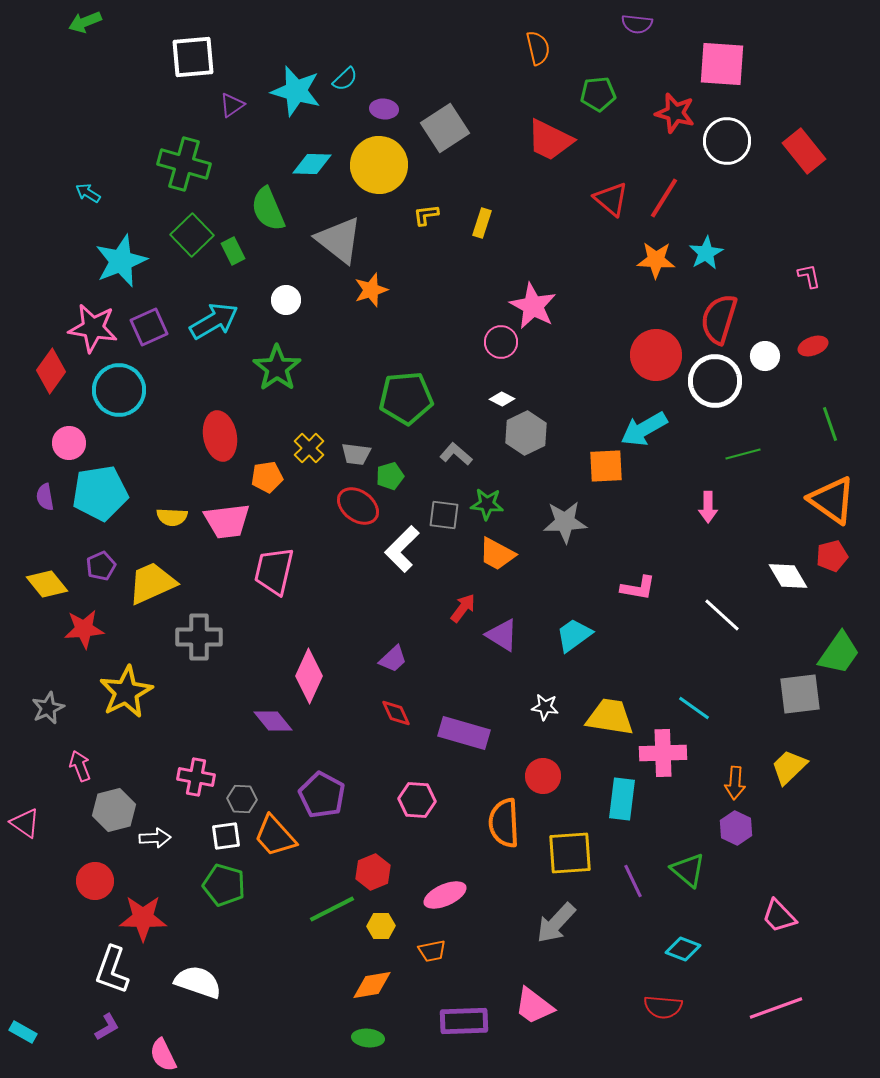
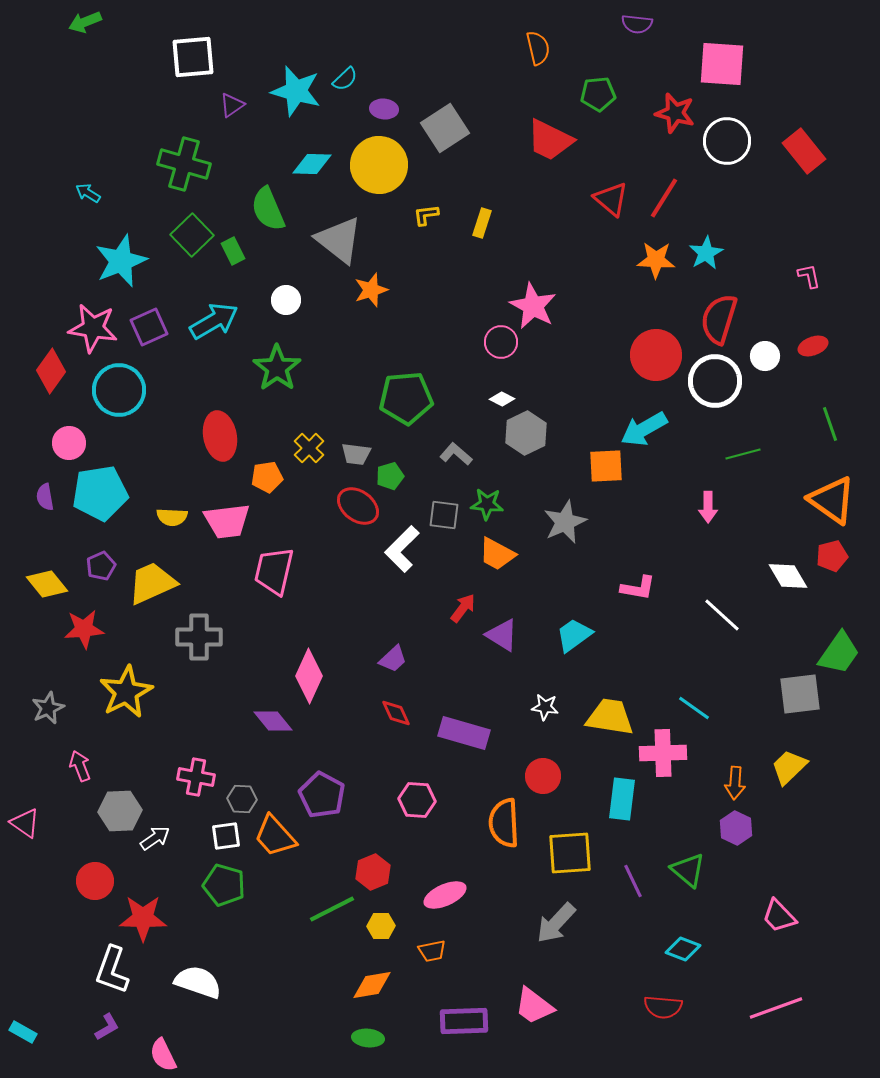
gray star at (565, 522): rotated 21 degrees counterclockwise
gray hexagon at (114, 810): moved 6 px right, 1 px down; rotated 12 degrees clockwise
white arrow at (155, 838): rotated 32 degrees counterclockwise
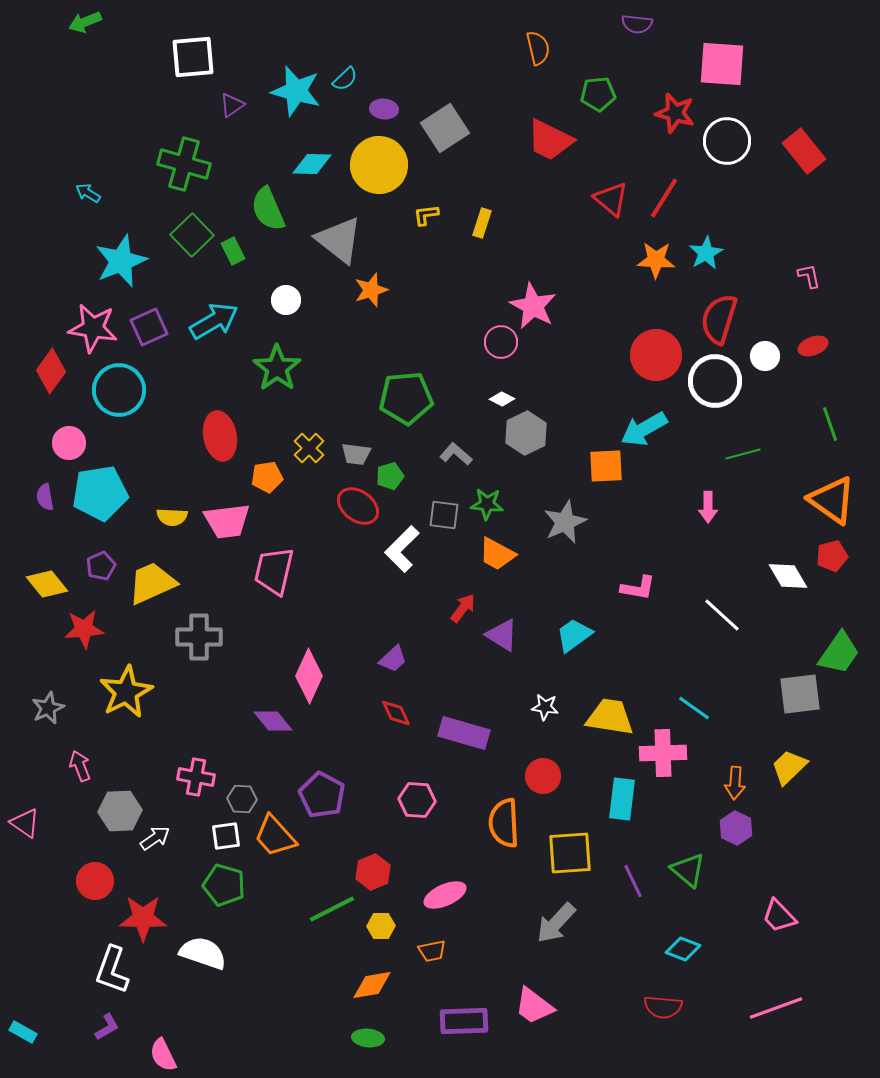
white semicircle at (198, 982): moved 5 px right, 29 px up
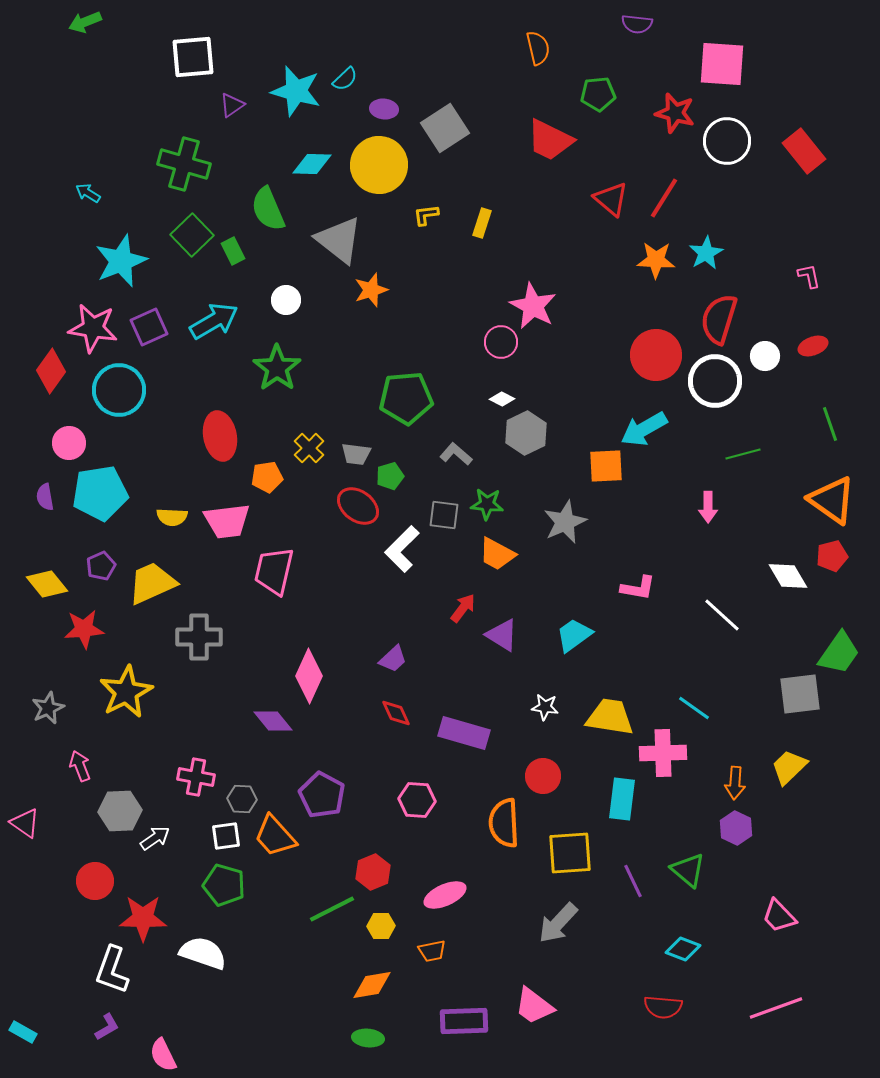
gray arrow at (556, 923): moved 2 px right
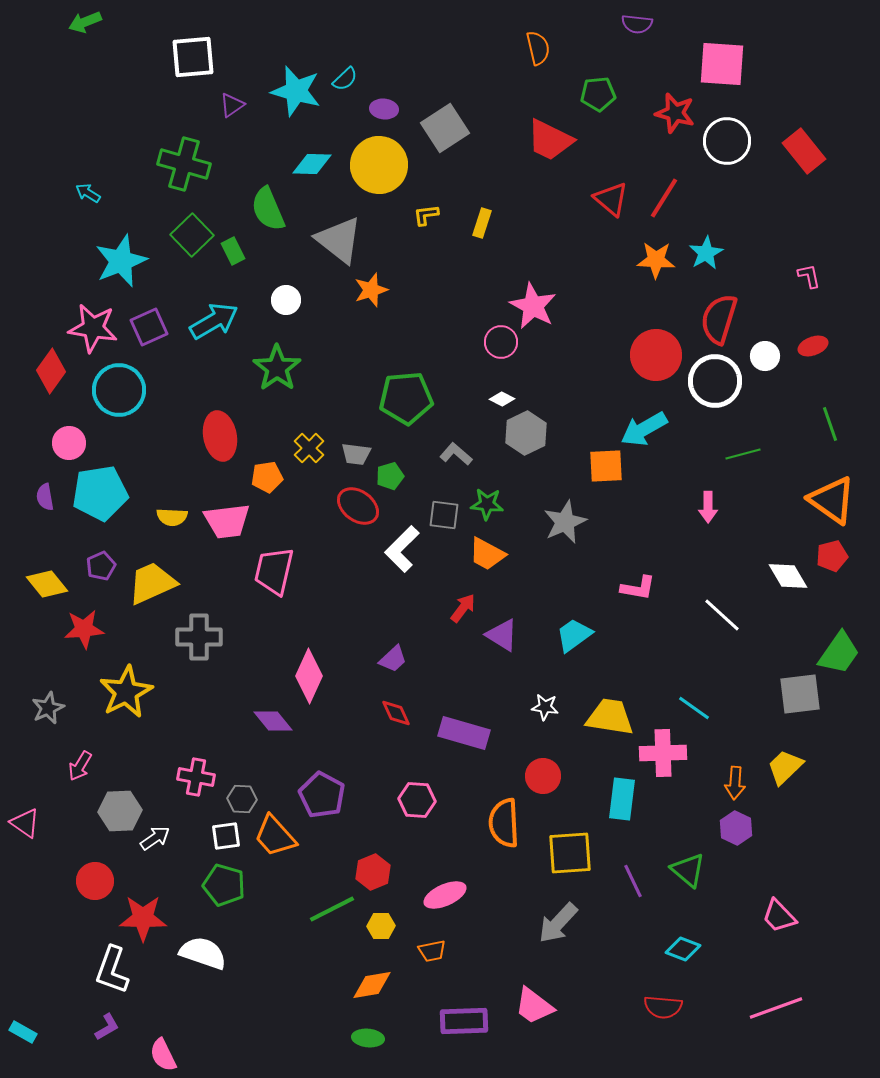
orange trapezoid at (497, 554): moved 10 px left
pink arrow at (80, 766): rotated 128 degrees counterclockwise
yellow trapezoid at (789, 767): moved 4 px left
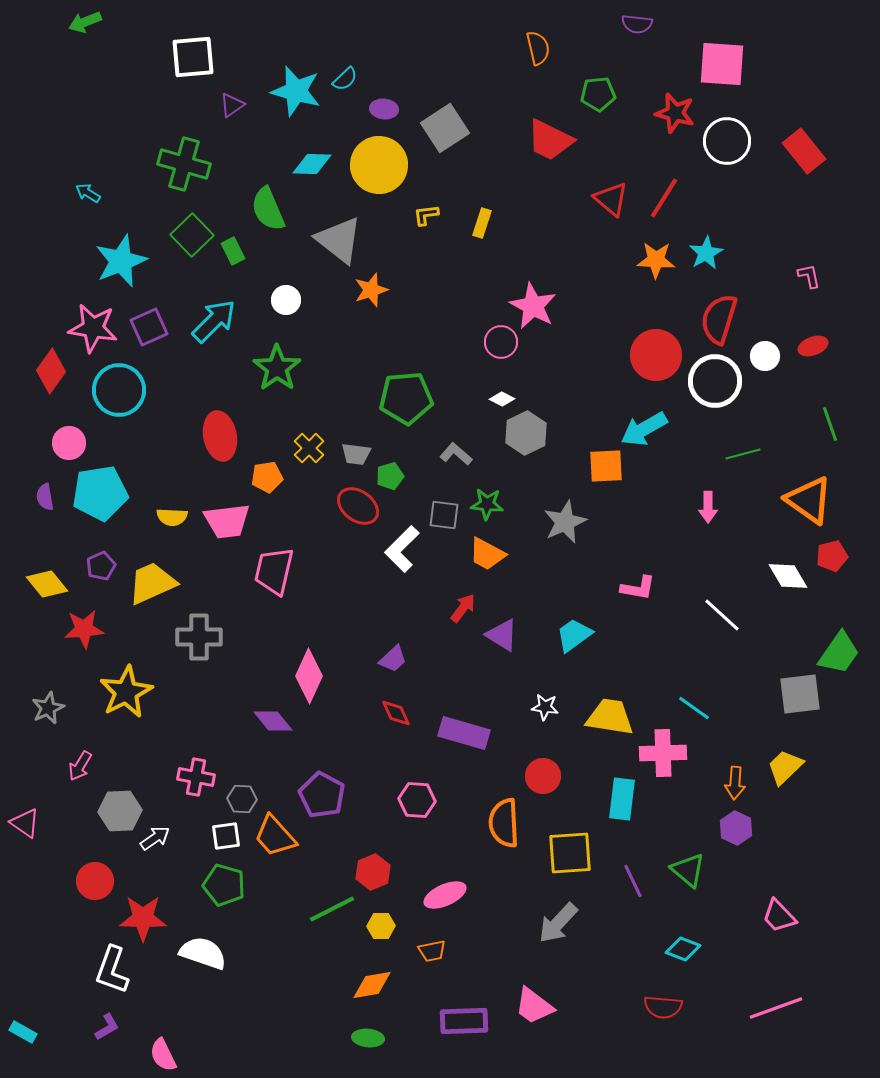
cyan arrow at (214, 321): rotated 15 degrees counterclockwise
orange triangle at (832, 500): moved 23 px left
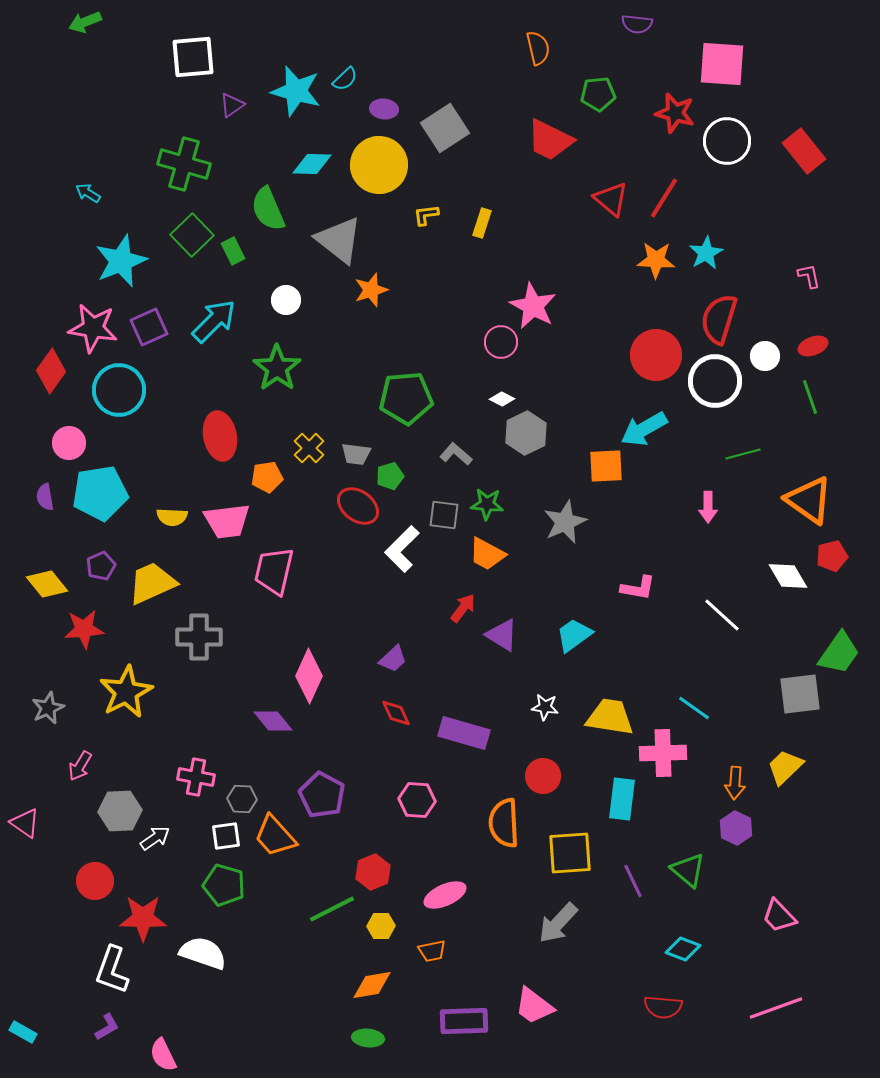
green line at (830, 424): moved 20 px left, 27 px up
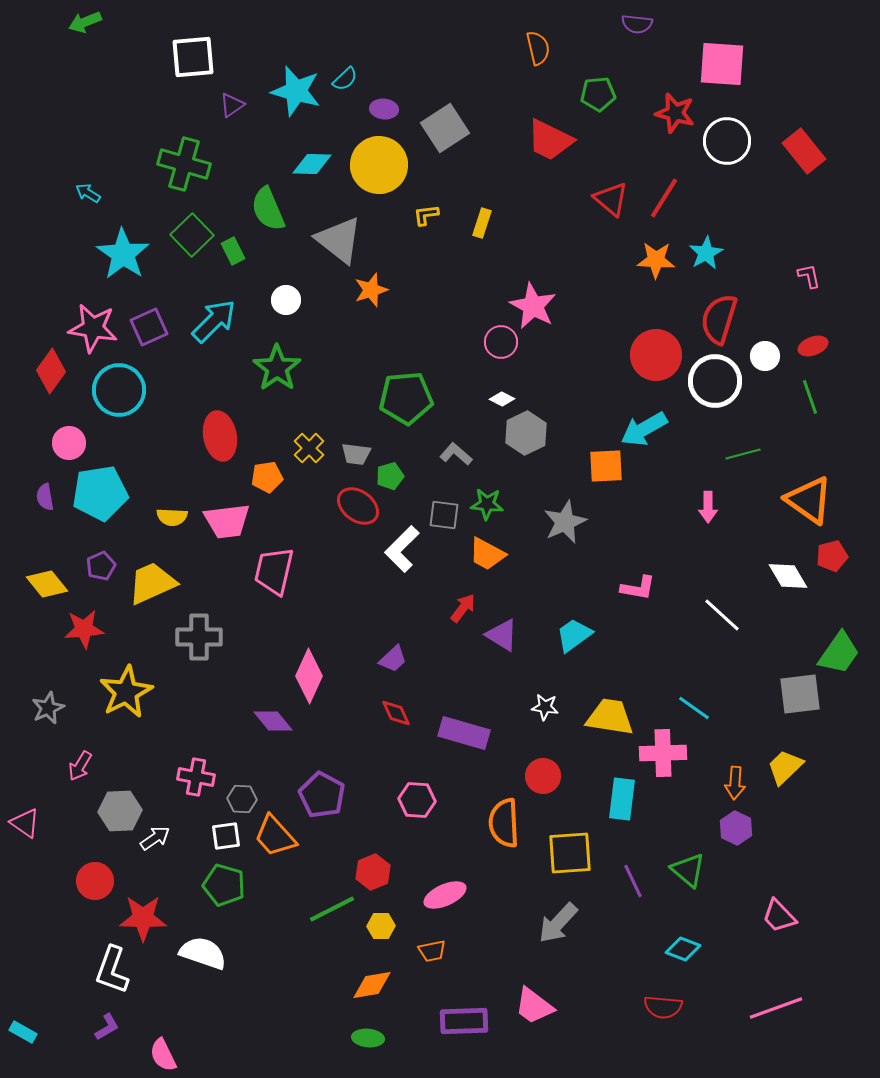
cyan star at (121, 261): moved 2 px right, 7 px up; rotated 16 degrees counterclockwise
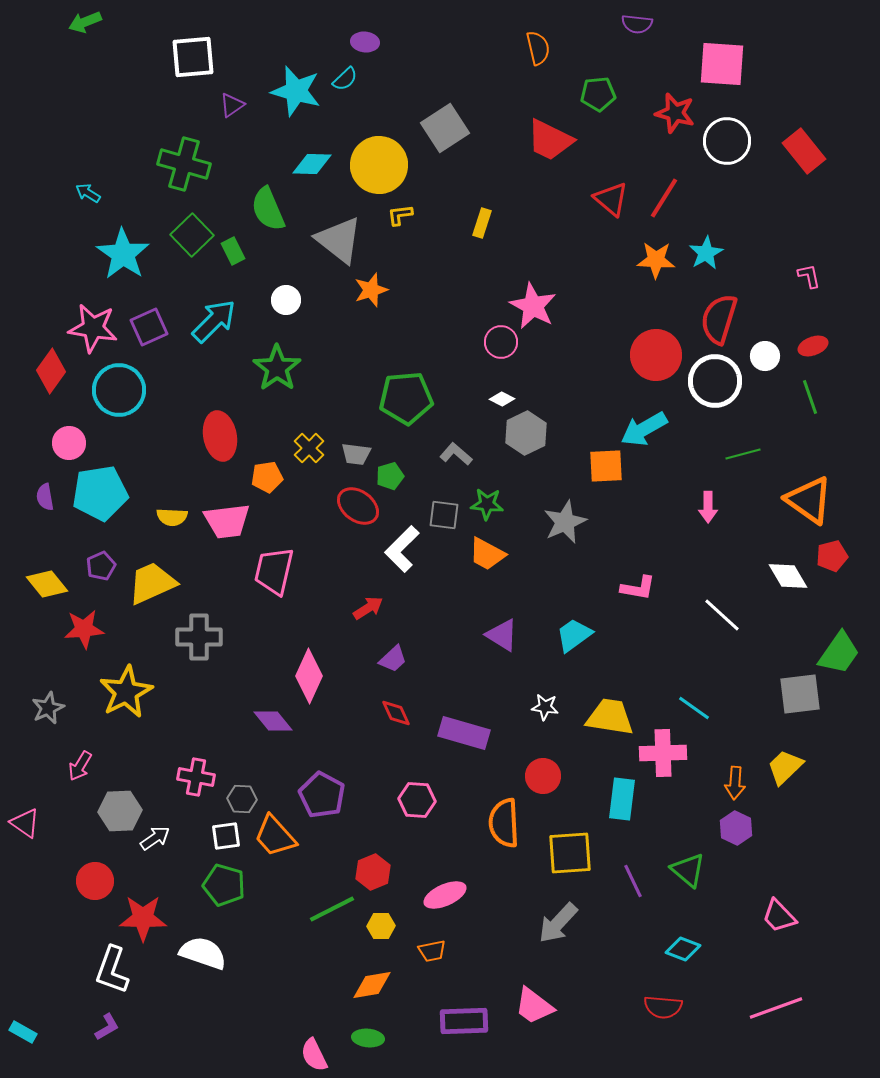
purple ellipse at (384, 109): moved 19 px left, 67 px up
yellow L-shape at (426, 215): moved 26 px left
red arrow at (463, 608): moved 95 px left; rotated 20 degrees clockwise
pink semicircle at (163, 1055): moved 151 px right
